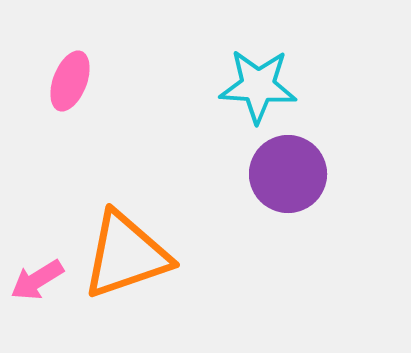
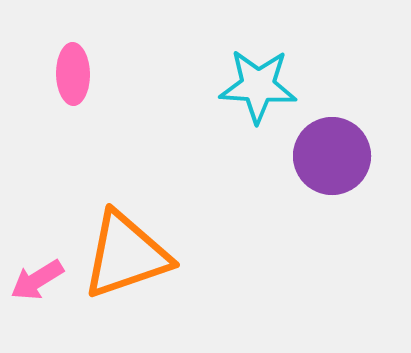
pink ellipse: moved 3 px right, 7 px up; rotated 22 degrees counterclockwise
purple circle: moved 44 px right, 18 px up
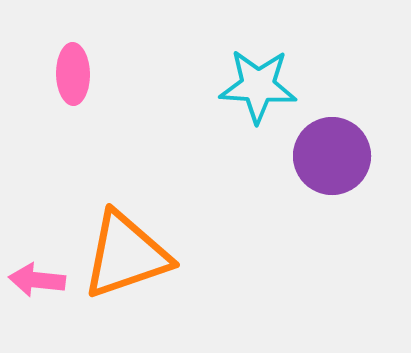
pink arrow: rotated 38 degrees clockwise
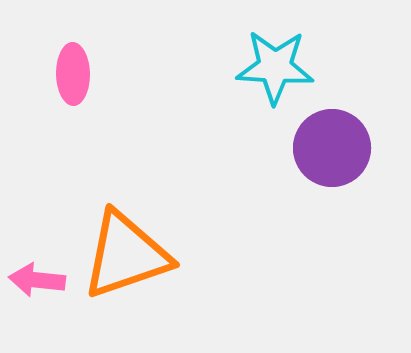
cyan star: moved 17 px right, 19 px up
purple circle: moved 8 px up
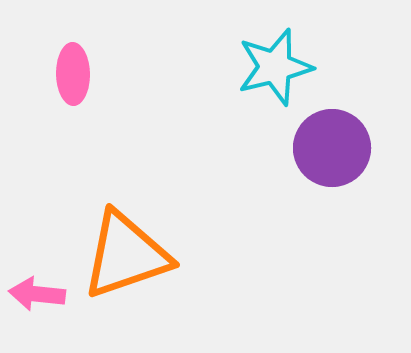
cyan star: rotated 18 degrees counterclockwise
pink arrow: moved 14 px down
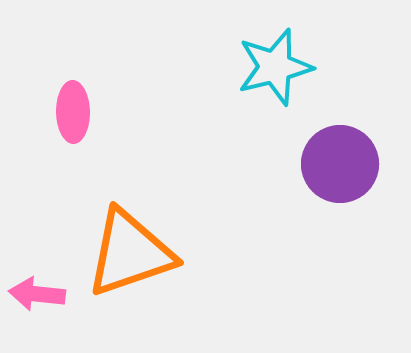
pink ellipse: moved 38 px down
purple circle: moved 8 px right, 16 px down
orange triangle: moved 4 px right, 2 px up
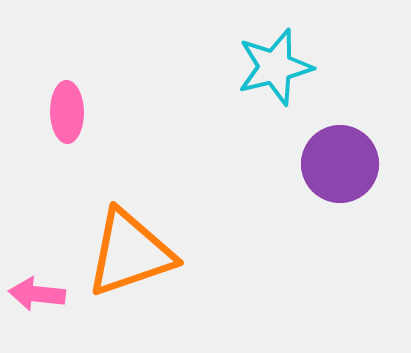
pink ellipse: moved 6 px left
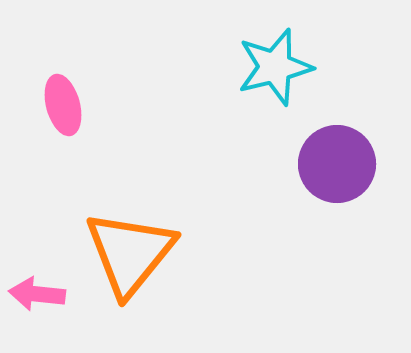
pink ellipse: moved 4 px left, 7 px up; rotated 14 degrees counterclockwise
purple circle: moved 3 px left
orange triangle: rotated 32 degrees counterclockwise
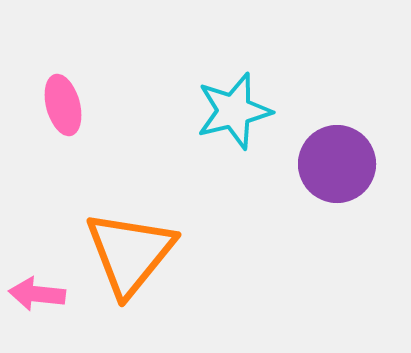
cyan star: moved 41 px left, 44 px down
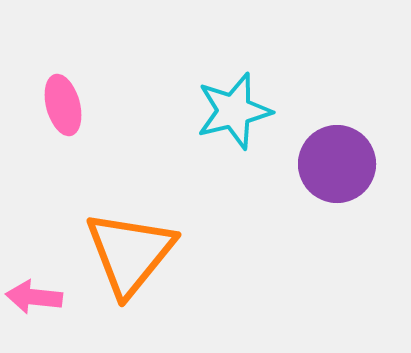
pink arrow: moved 3 px left, 3 px down
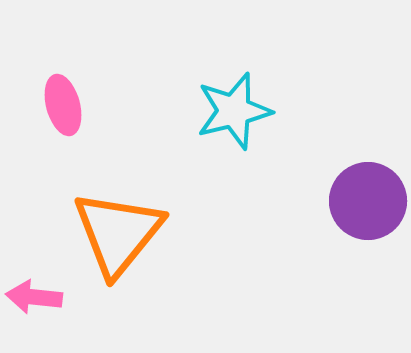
purple circle: moved 31 px right, 37 px down
orange triangle: moved 12 px left, 20 px up
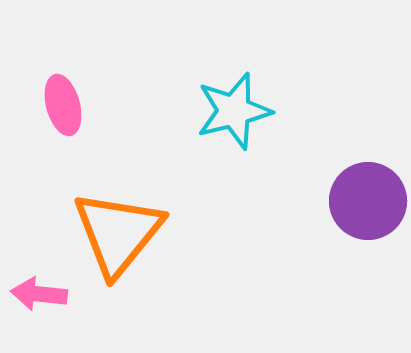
pink arrow: moved 5 px right, 3 px up
